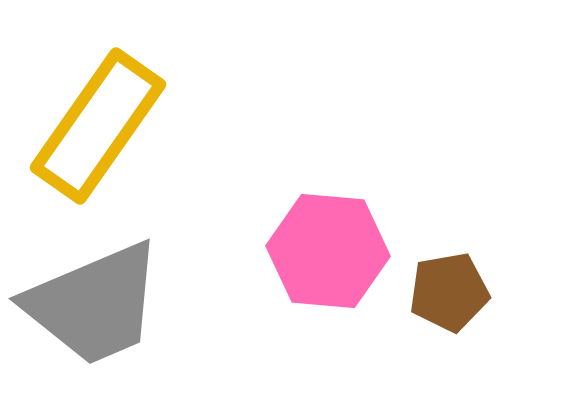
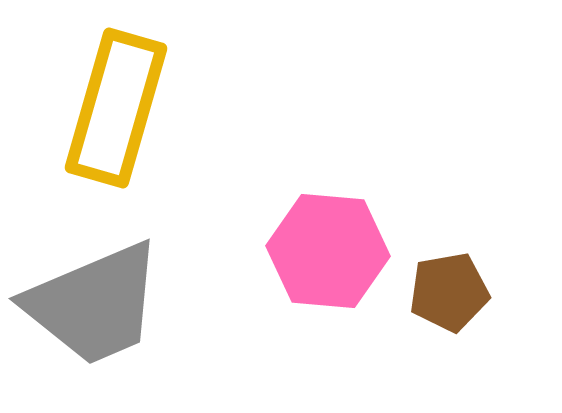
yellow rectangle: moved 18 px right, 18 px up; rotated 19 degrees counterclockwise
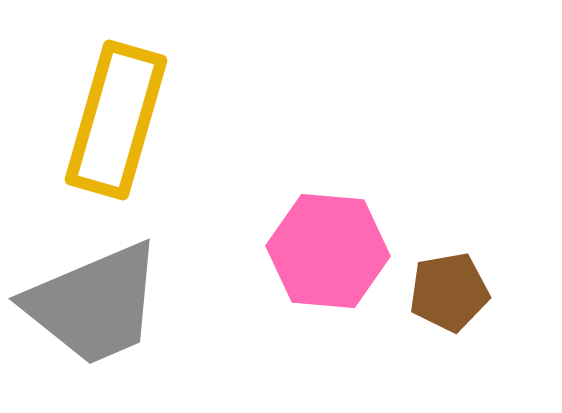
yellow rectangle: moved 12 px down
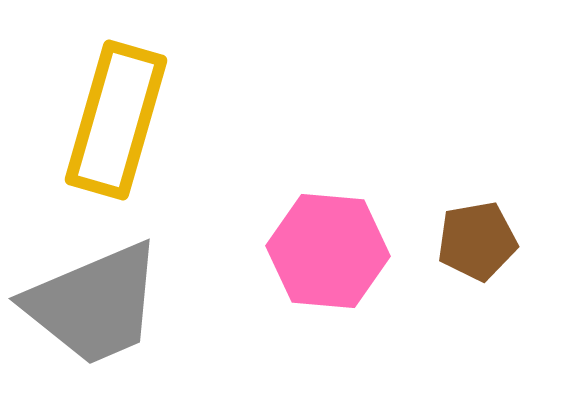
brown pentagon: moved 28 px right, 51 px up
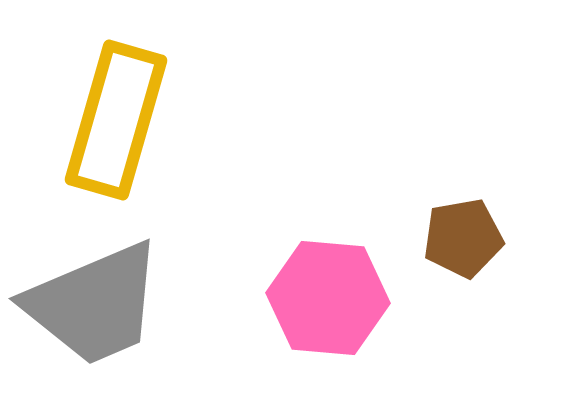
brown pentagon: moved 14 px left, 3 px up
pink hexagon: moved 47 px down
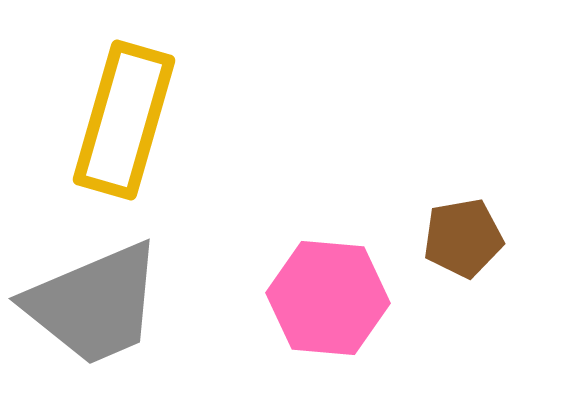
yellow rectangle: moved 8 px right
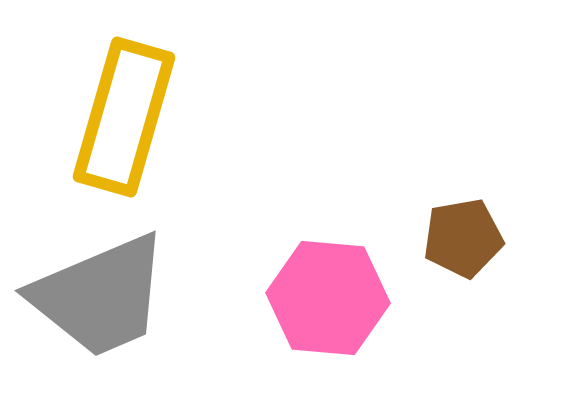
yellow rectangle: moved 3 px up
gray trapezoid: moved 6 px right, 8 px up
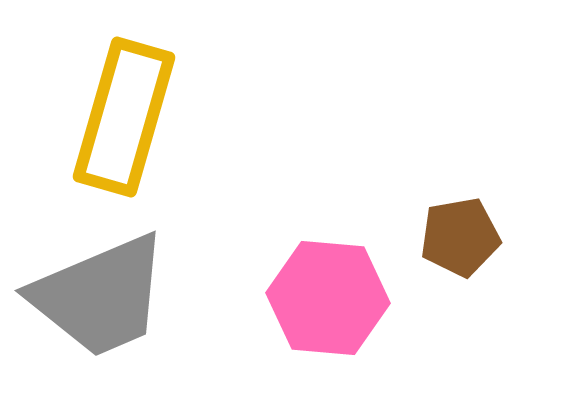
brown pentagon: moved 3 px left, 1 px up
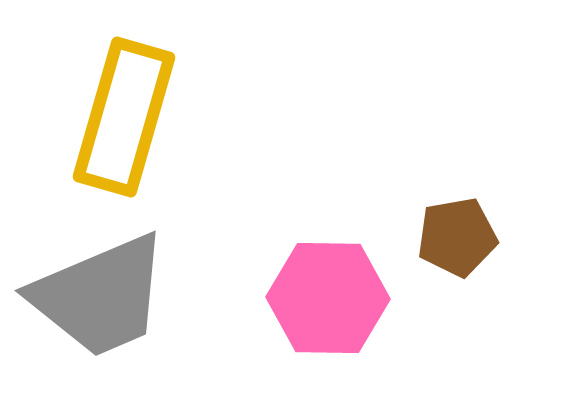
brown pentagon: moved 3 px left
pink hexagon: rotated 4 degrees counterclockwise
